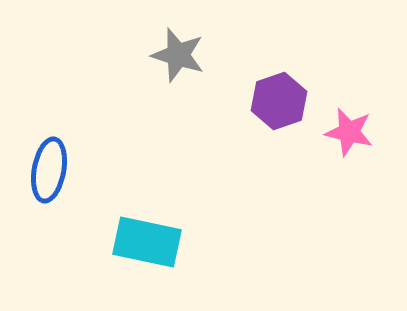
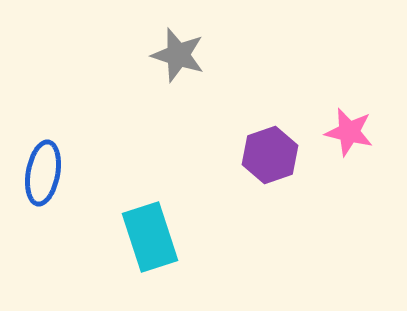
purple hexagon: moved 9 px left, 54 px down
blue ellipse: moved 6 px left, 3 px down
cyan rectangle: moved 3 px right, 5 px up; rotated 60 degrees clockwise
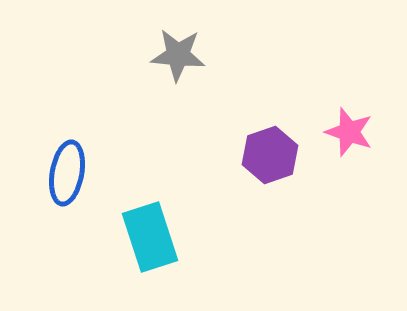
gray star: rotated 12 degrees counterclockwise
pink star: rotated 6 degrees clockwise
blue ellipse: moved 24 px right
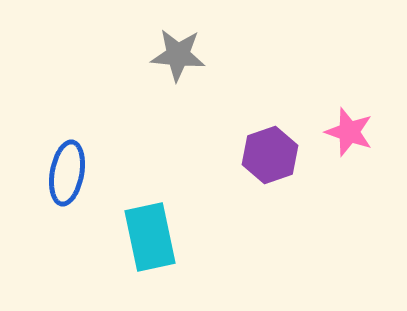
cyan rectangle: rotated 6 degrees clockwise
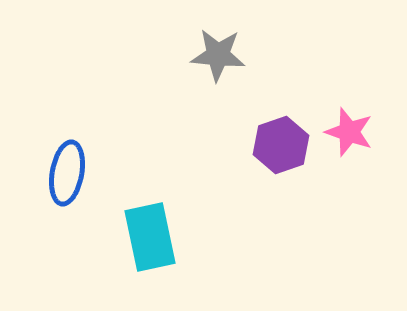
gray star: moved 40 px right
purple hexagon: moved 11 px right, 10 px up
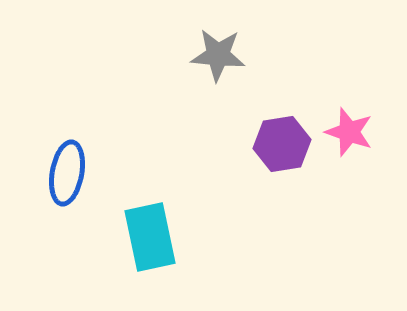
purple hexagon: moved 1 px right, 1 px up; rotated 10 degrees clockwise
